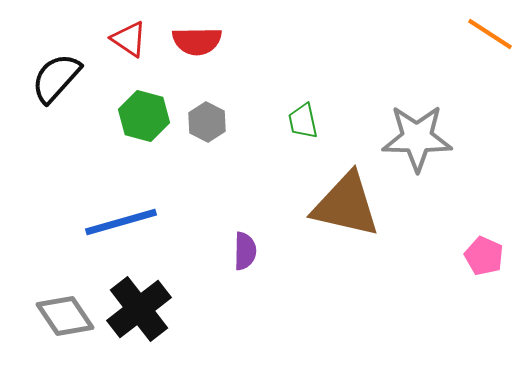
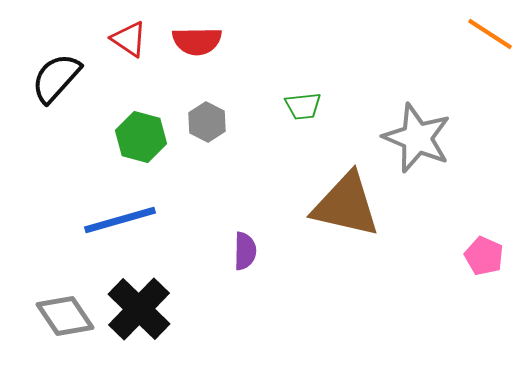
green hexagon: moved 3 px left, 21 px down
green trapezoid: moved 15 px up; rotated 84 degrees counterclockwise
gray star: rotated 22 degrees clockwise
blue line: moved 1 px left, 2 px up
black cross: rotated 8 degrees counterclockwise
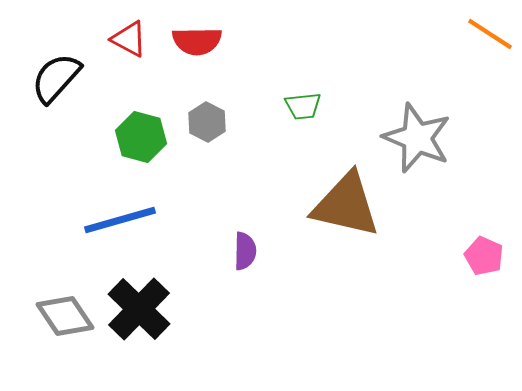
red triangle: rotated 6 degrees counterclockwise
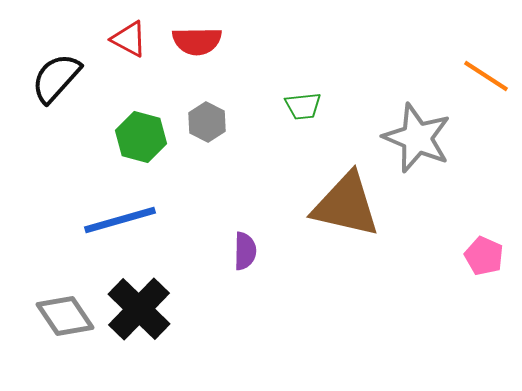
orange line: moved 4 px left, 42 px down
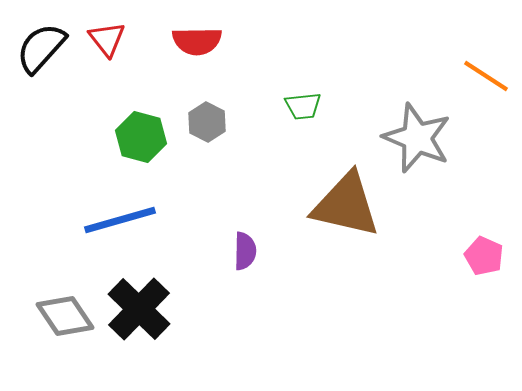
red triangle: moved 22 px left; rotated 24 degrees clockwise
black semicircle: moved 15 px left, 30 px up
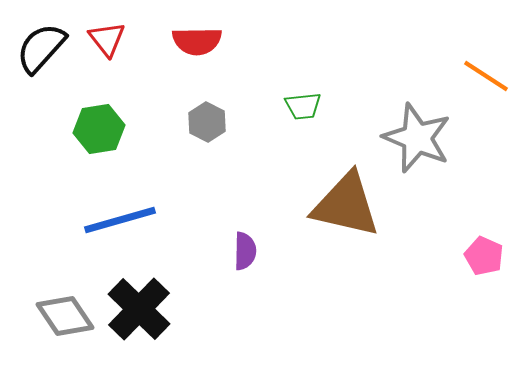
green hexagon: moved 42 px left, 8 px up; rotated 24 degrees counterclockwise
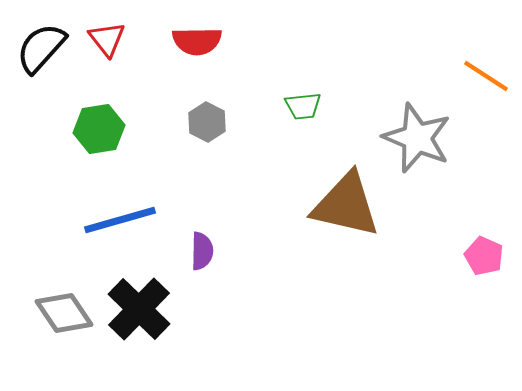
purple semicircle: moved 43 px left
gray diamond: moved 1 px left, 3 px up
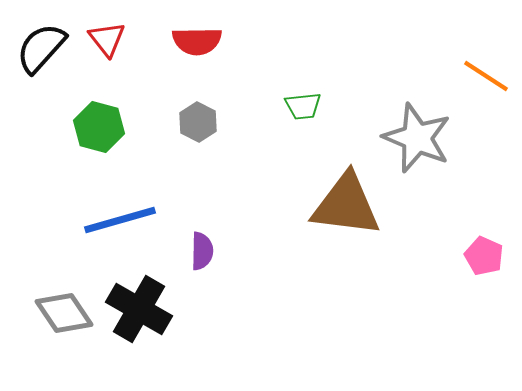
gray hexagon: moved 9 px left
green hexagon: moved 2 px up; rotated 24 degrees clockwise
brown triangle: rotated 6 degrees counterclockwise
black cross: rotated 14 degrees counterclockwise
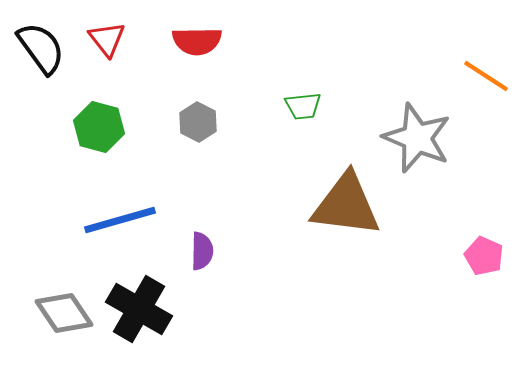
black semicircle: rotated 102 degrees clockwise
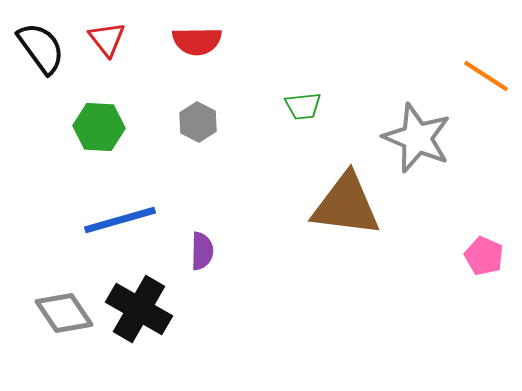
green hexagon: rotated 12 degrees counterclockwise
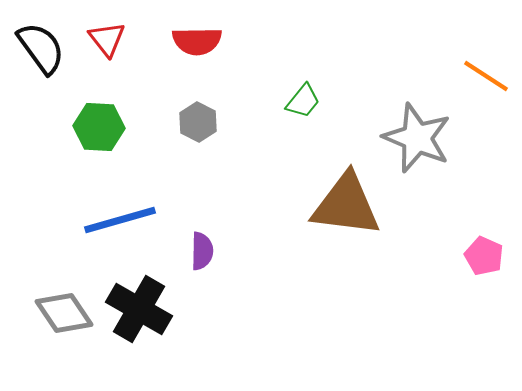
green trapezoid: moved 5 px up; rotated 45 degrees counterclockwise
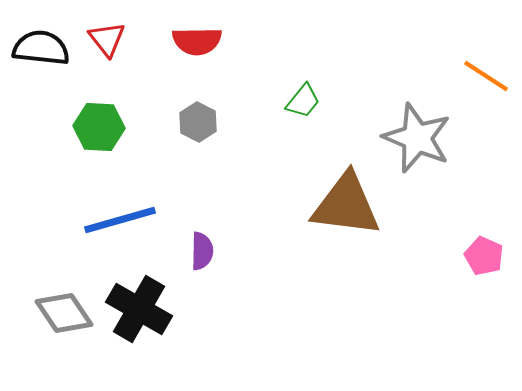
black semicircle: rotated 48 degrees counterclockwise
